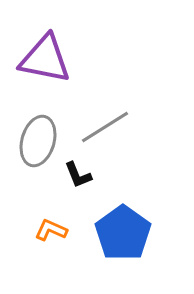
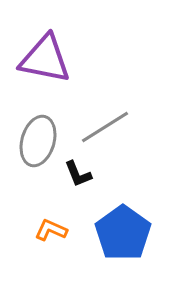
black L-shape: moved 1 px up
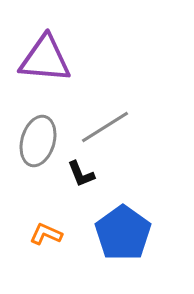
purple triangle: rotated 6 degrees counterclockwise
black L-shape: moved 3 px right
orange L-shape: moved 5 px left, 4 px down
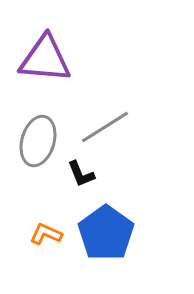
blue pentagon: moved 17 px left
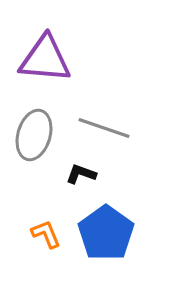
gray line: moved 1 px left, 1 px down; rotated 51 degrees clockwise
gray ellipse: moved 4 px left, 6 px up
black L-shape: rotated 132 degrees clockwise
orange L-shape: rotated 44 degrees clockwise
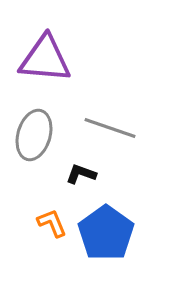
gray line: moved 6 px right
orange L-shape: moved 6 px right, 11 px up
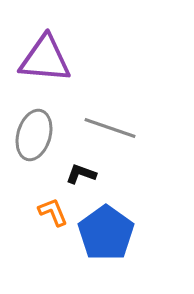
orange L-shape: moved 1 px right, 11 px up
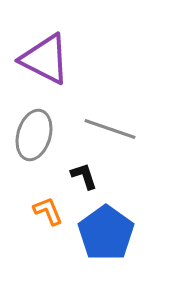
purple triangle: rotated 22 degrees clockwise
gray line: moved 1 px down
black L-shape: moved 3 px right, 2 px down; rotated 52 degrees clockwise
orange L-shape: moved 5 px left, 1 px up
